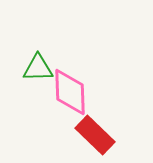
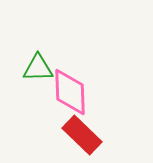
red rectangle: moved 13 px left
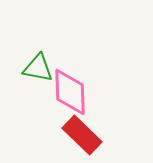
green triangle: rotated 12 degrees clockwise
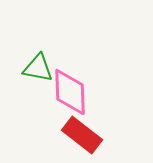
red rectangle: rotated 6 degrees counterclockwise
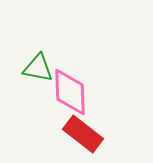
red rectangle: moved 1 px right, 1 px up
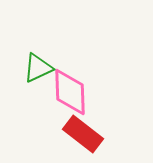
green triangle: rotated 36 degrees counterclockwise
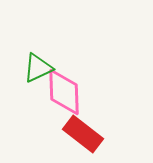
pink diamond: moved 6 px left
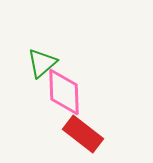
green triangle: moved 4 px right, 5 px up; rotated 16 degrees counterclockwise
